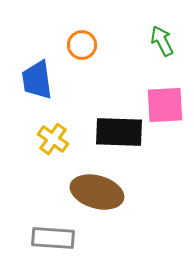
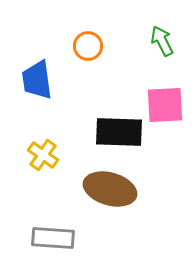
orange circle: moved 6 px right, 1 px down
yellow cross: moved 10 px left, 16 px down
brown ellipse: moved 13 px right, 3 px up
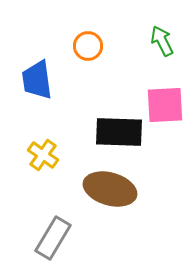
gray rectangle: rotated 63 degrees counterclockwise
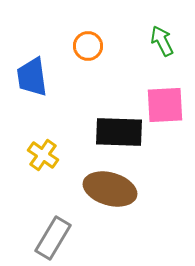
blue trapezoid: moved 5 px left, 3 px up
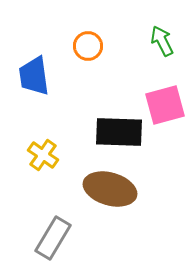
blue trapezoid: moved 2 px right, 1 px up
pink square: rotated 12 degrees counterclockwise
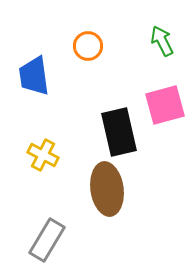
black rectangle: rotated 75 degrees clockwise
yellow cross: rotated 8 degrees counterclockwise
brown ellipse: moved 3 px left; rotated 66 degrees clockwise
gray rectangle: moved 6 px left, 2 px down
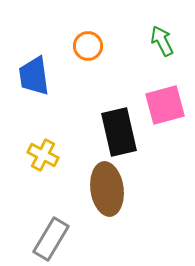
gray rectangle: moved 4 px right, 1 px up
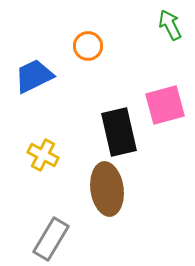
green arrow: moved 8 px right, 16 px up
blue trapezoid: rotated 72 degrees clockwise
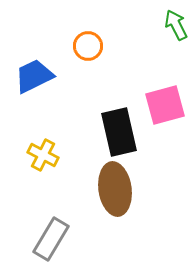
green arrow: moved 6 px right
brown ellipse: moved 8 px right
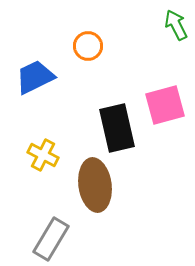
blue trapezoid: moved 1 px right, 1 px down
black rectangle: moved 2 px left, 4 px up
brown ellipse: moved 20 px left, 4 px up
